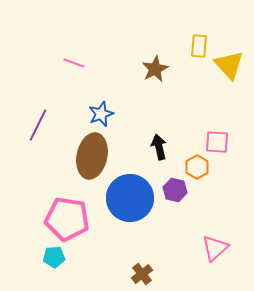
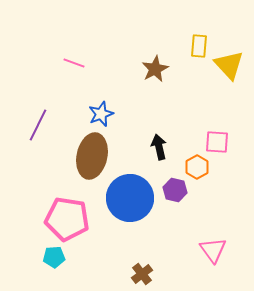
pink triangle: moved 2 px left, 2 px down; rotated 24 degrees counterclockwise
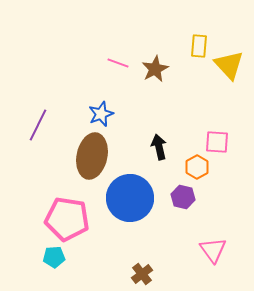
pink line: moved 44 px right
purple hexagon: moved 8 px right, 7 px down
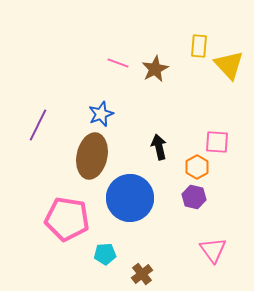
purple hexagon: moved 11 px right
cyan pentagon: moved 51 px right, 3 px up
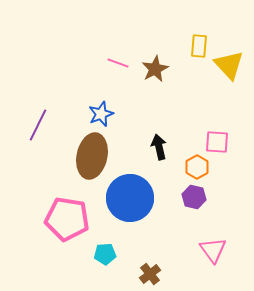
brown cross: moved 8 px right
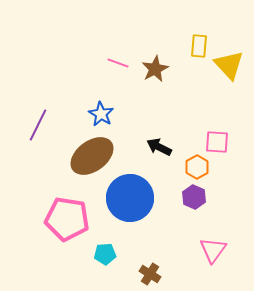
blue star: rotated 20 degrees counterclockwise
black arrow: rotated 50 degrees counterclockwise
brown ellipse: rotated 42 degrees clockwise
purple hexagon: rotated 10 degrees clockwise
pink triangle: rotated 12 degrees clockwise
brown cross: rotated 20 degrees counterclockwise
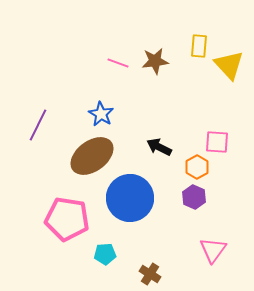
brown star: moved 8 px up; rotated 20 degrees clockwise
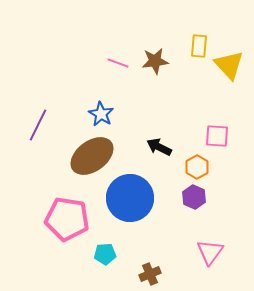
pink square: moved 6 px up
pink triangle: moved 3 px left, 2 px down
brown cross: rotated 35 degrees clockwise
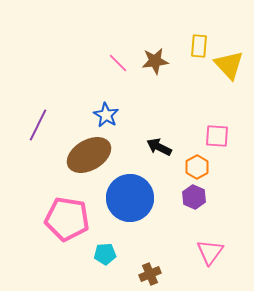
pink line: rotated 25 degrees clockwise
blue star: moved 5 px right, 1 px down
brown ellipse: moved 3 px left, 1 px up; rotated 6 degrees clockwise
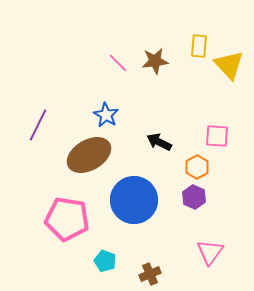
black arrow: moved 5 px up
blue circle: moved 4 px right, 2 px down
cyan pentagon: moved 7 px down; rotated 25 degrees clockwise
